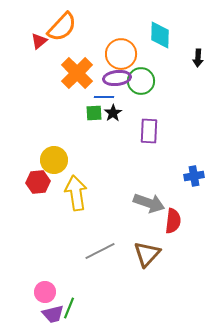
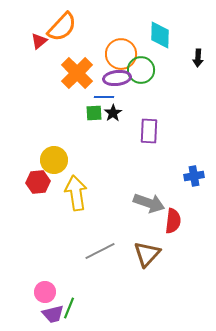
green circle: moved 11 px up
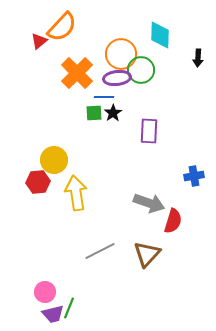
red semicircle: rotated 10 degrees clockwise
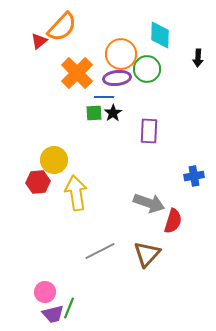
green circle: moved 6 px right, 1 px up
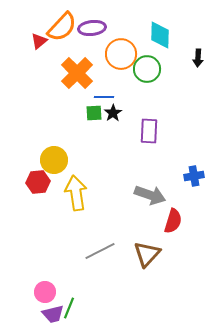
purple ellipse: moved 25 px left, 50 px up
gray arrow: moved 1 px right, 8 px up
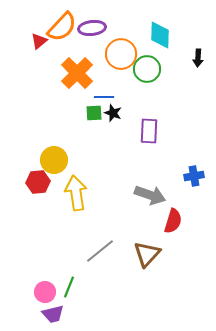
black star: rotated 18 degrees counterclockwise
gray line: rotated 12 degrees counterclockwise
green line: moved 21 px up
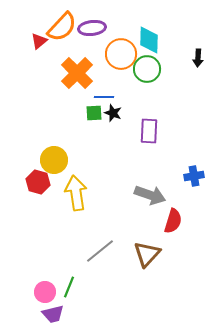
cyan diamond: moved 11 px left, 5 px down
red hexagon: rotated 20 degrees clockwise
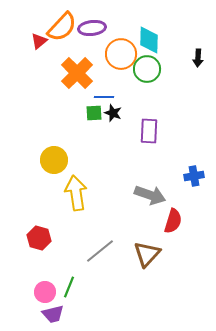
red hexagon: moved 1 px right, 56 px down
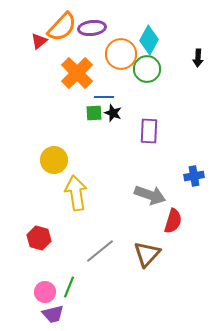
cyan diamond: rotated 28 degrees clockwise
